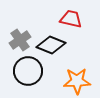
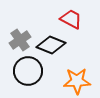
red trapezoid: rotated 15 degrees clockwise
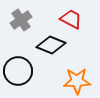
gray cross: moved 1 px right, 20 px up
black circle: moved 10 px left
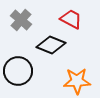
gray cross: rotated 15 degrees counterclockwise
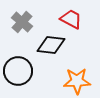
gray cross: moved 1 px right, 2 px down
black diamond: rotated 16 degrees counterclockwise
